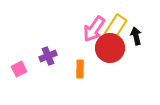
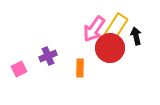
yellow rectangle: moved 1 px right, 1 px up
orange rectangle: moved 1 px up
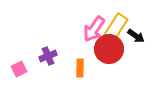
black arrow: rotated 138 degrees clockwise
red circle: moved 1 px left, 1 px down
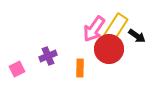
black arrow: moved 1 px right
pink square: moved 2 px left
